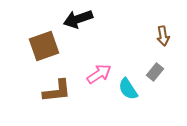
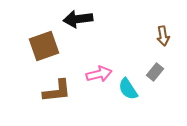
black arrow: rotated 12 degrees clockwise
pink arrow: rotated 20 degrees clockwise
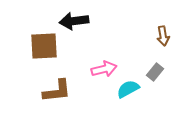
black arrow: moved 4 px left, 2 px down
brown square: rotated 16 degrees clockwise
pink arrow: moved 5 px right, 5 px up
cyan semicircle: rotated 95 degrees clockwise
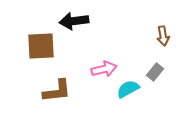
brown square: moved 3 px left
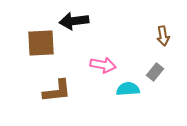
brown square: moved 3 px up
pink arrow: moved 1 px left, 4 px up; rotated 25 degrees clockwise
cyan semicircle: rotated 25 degrees clockwise
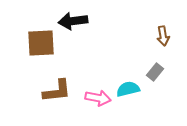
black arrow: moved 1 px left
pink arrow: moved 5 px left, 33 px down
cyan semicircle: rotated 10 degrees counterclockwise
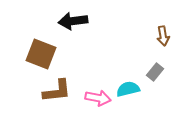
brown square: moved 11 px down; rotated 24 degrees clockwise
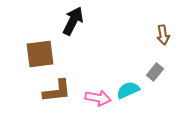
black arrow: rotated 124 degrees clockwise
brown arrow: moved 1 px up
brown square: moved 1 px left; rotated 28 degrees counterclockwise
cyan semicircle: moved 1 px down; rotated 10 degrees counterclockwise
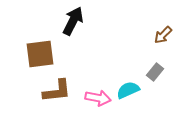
brown arrow: rotated 54 degrees clockwise
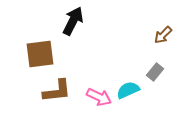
pink arrow: moved 1 px right, 1 px up; rotated 15 degrees clockwise
